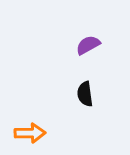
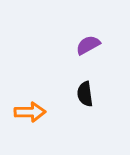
orange arrow: moved 21 px up
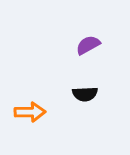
black semicircle: rotated 85 degrees counterclockwise
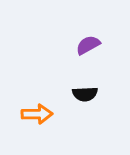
orange arrow: moved 7 px right, 2 px down
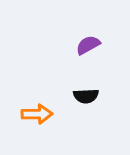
black semicircle: moved 1 px right, 2 px down
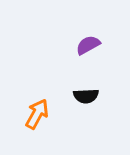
orange arrow: rotated 60 degrees counterclockwise
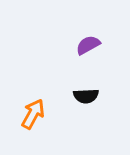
orange arrow: moved 4 px left
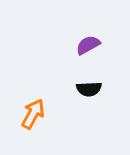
black semicircle: moved 3 px right, 7 px up
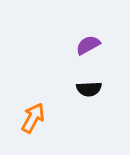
orange arrow: moved 4 px down
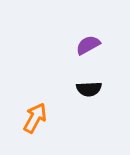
orange arrow: moved 2 px right
